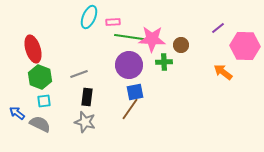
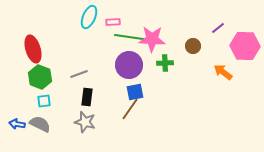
brown circle: moved 12 px right, 1 px down
green cross: moved 1 px right, 1 px down
blue arrow: moved 11 px down; rotated 28 degrees counterclockwise
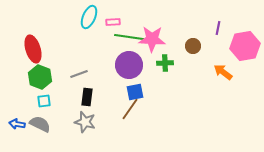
purple line: rotated 40 degrees counterclockwise
pink hexagon: rotated 12 degrees counterclockwise
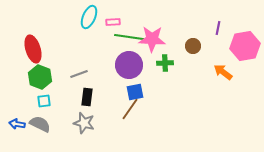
gray star: moved 1 px left, 1 px down
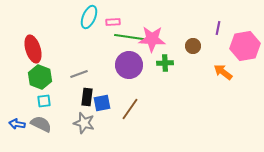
blue square: moved 33 px left, 11 px down
gray semicircle: moved 1 px right
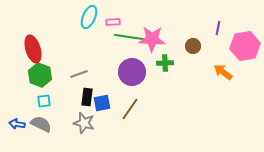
purple circle: moved 3 px right, 7 px down
green hexagon: moved 2 px up
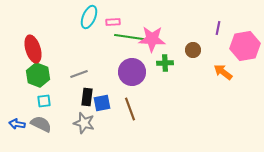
brown circle: moved 4 px down
green hexagon: moved 2 px left
brown line: rotated 55 degrees counterclockwise
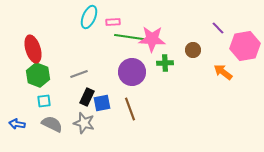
purple line: rotated 56 degrees counterclockwise
black rectangle: rotated 18 degrees clockwise
gray semicircle: moved 11 px right
